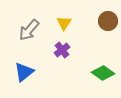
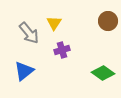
yellow triangle: moved 10 px left
gray arrow: moved 3 px down; rotated 80 degrees counterclockwise
purple cross: rotated 21 degrees clockwise
blue triangle: moved 1 px up
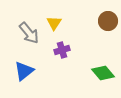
green diamond: rotated 15 degrees clockwise
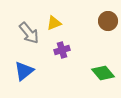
yellow triangle: rotated 35 degrees clockwise
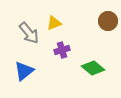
green diamond: moved 10 px left, 5 px up; rotated 10 degrees counterclockwise
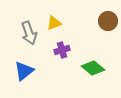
gray arrow: rotated 20 degrees clockwise
